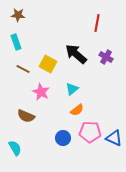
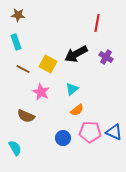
black arrow: rotated 70 degrees counterclockwise
blue triangle: moved 6 px up
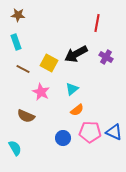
yellow square: moved 1 px right, 1 px up
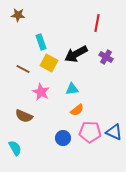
cyan rectangle: moved 25 px right
cyan triangle: rotated 32 degrees clockwise
brown semicircle: moved 2 px left
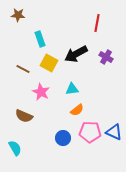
cyan rectangle: moved 1 px left, 3 px up
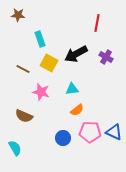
pink star: rotated 12 degrees counterclockwise
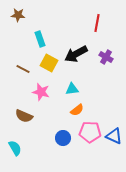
blue triangle: moved 4 px down
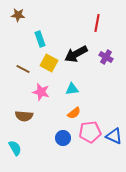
orange semicircle: moved 3 px left, 3 px down
brown semicircle: rotated 18 degrees counterclockwise
pink pentagon: rotated 10 degrees counterclockwise
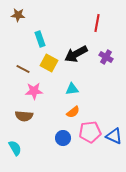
pink star: moved 7 px left, 1 px up; rotated 18 degrees counterclockwise
orange semicircle: moved 1 px left, 1 px up
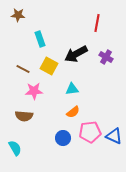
yellow square: moved 3 px down
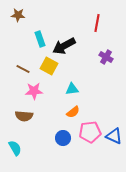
black arrow: moved 12 px left, 8 px up
